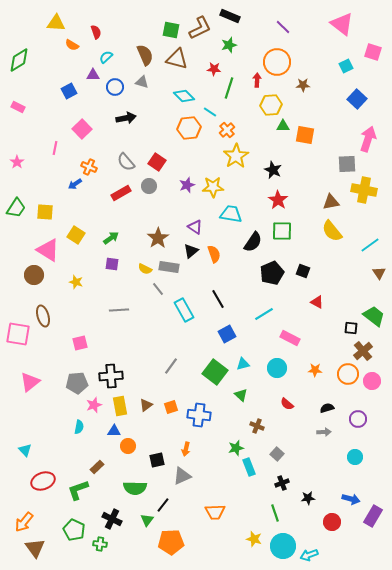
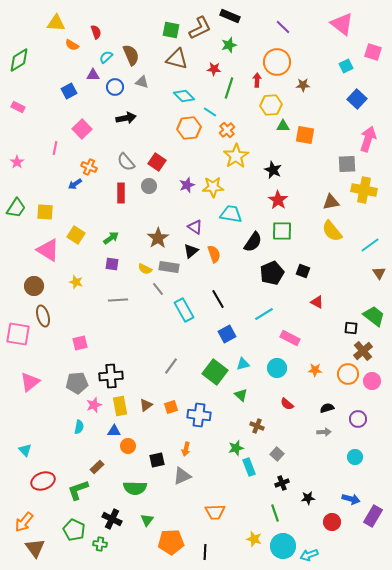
brown semicircle at (145, 55): moved 14 px left
red rectangle at (121, 193): rotated 60 degrees counterclockwise
brown circle at (34, 275): moved 11 px down
gray line at (119, 310): moved 1 px left, 10 px up
black line at (163, 505): moved 42 px right, 47 px down; rotated 35 degrees counterclockwise
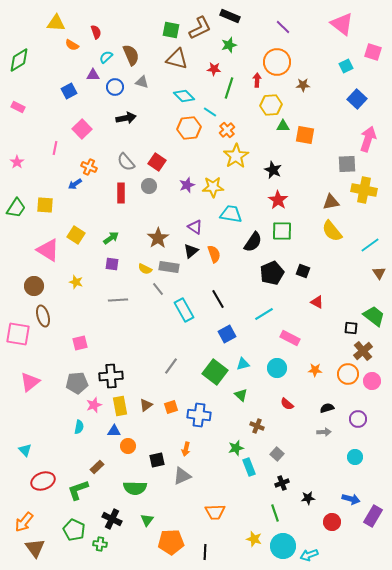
yellow square at (45, 212): moved 7 px up
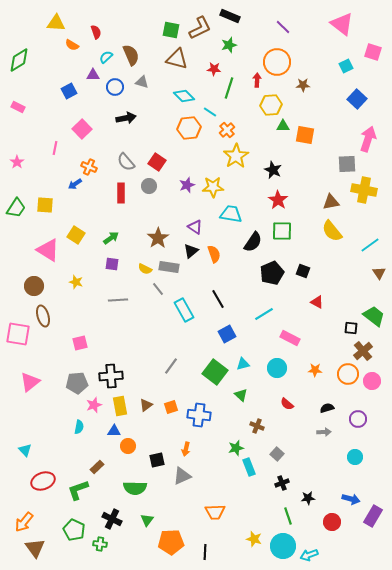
green line at (275, 513): moved 13 px right, 3 px down
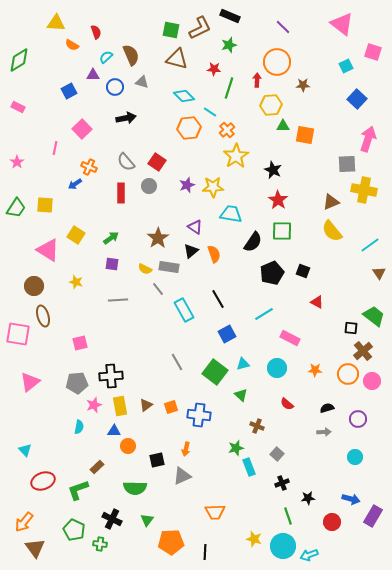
brown triangle at (331, 202): rotated 12 degrees counterclockwise
gray line at (171, 366): moved 6 px right, 4 px up; rotated 66 degrees counterclockwise
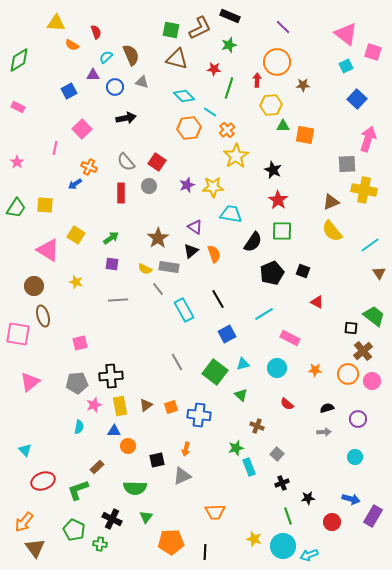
pink triangle at (342, 24): moved 4 px right, 10 px down
green triangle at (147, 520): moved 1 px left, 3 px up
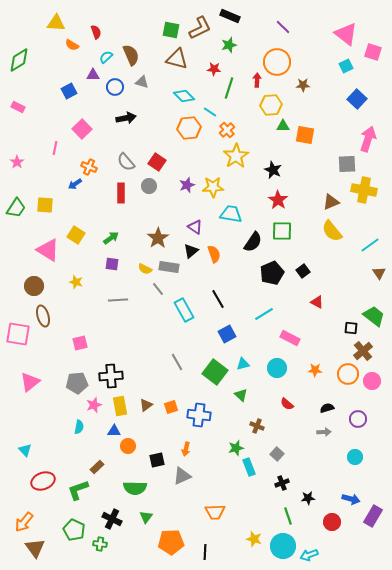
black square at (303, 271): rotated 32 degrees clockwise
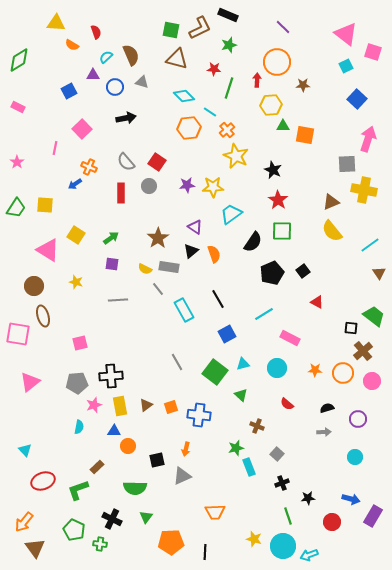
black rectangle at (230, 16): moved 2 px left, 1 px up
yellow star at (236, 156): rotated 15 degrees counterclockwise
purple star at (187, 185): rotated 14 degrees clockwise
cyan trapezoid at (231, 214): rotated 45 degrees counterclockwise
orange circle at (348, 374): moved 5 px left, 1 px up
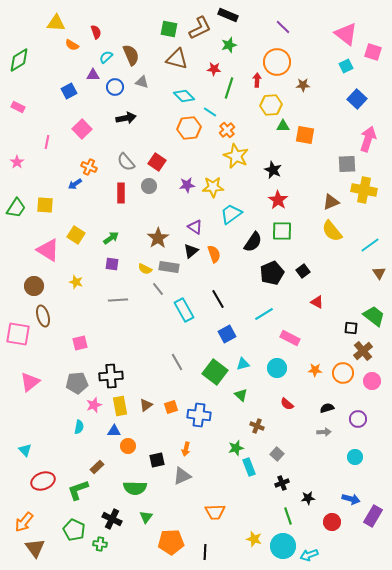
green square at (171, 30): moved 2 px left, 1 px up
pink line at (55, 148): moved 8 px left, 6 px up
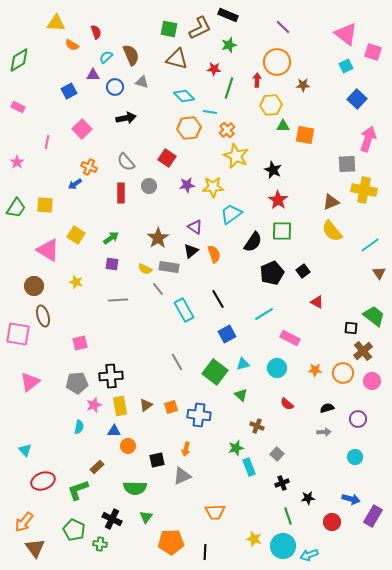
cyan line at (210, 112): rotated 24 degrees counterclockwise
red square at (157, 162): moved 10 px right, 4 px up
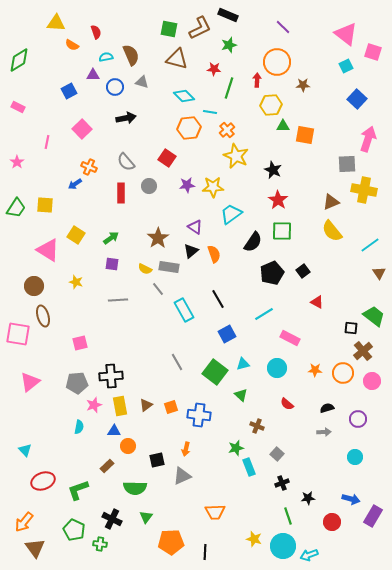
cyan semicircle at (106, 57): rotated 32 degrees clockwise
brown rectangle at (97, 467): moved 10 px right, 1 px up
